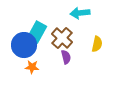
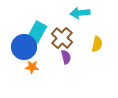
blue circle: moved 2 px down
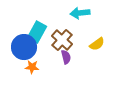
brown cross: moved 2 px down
yellow semicircle: rotated 42 degrees clockwise
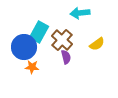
cyan rectangle: moved 2 px right
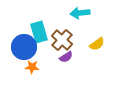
cyan rectangle: rotated 45 degrees counterclockwise
purple semicircle: rotated 72 degrees clockwise
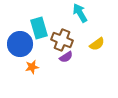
cyan arrow: rotated 66 degrees clockwise
cyan rectangle: moved 4 px up
brown cross: rotated 20 degrees counterclockwise
blue circle: moved 4 px left, 3 px up
orange star: rotated 16 degrees counterclockwise
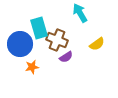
brown cross: moved 5 px left
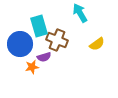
cyan rectangle: moved 2 px up
purple semicircle: moved 22 px left; rotated 16 degrees clockwise
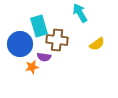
brown cross: rotated 15 degrees counterclockwise
purple semicircle: rotated 24 degrees clockwise
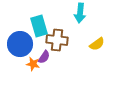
cyan arrow: rotated 144 degrees counterclockwise
purple semicircle: rotated 64 degrees counterclockwise
orange star: moved 1 px right, 3 px up; rotated 24 degrees clockwise
